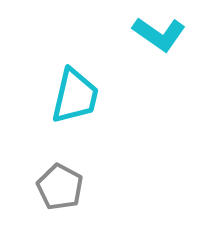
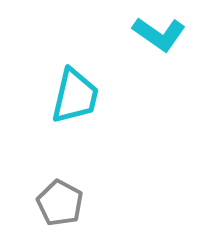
gray pentagon: moved 16 px down
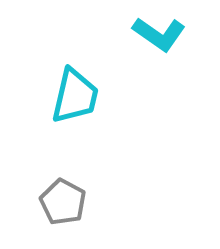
gray pentagon: moved 3 px right, 1 px up
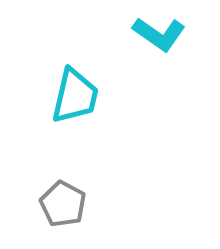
gray pentagon: moved 2 px down
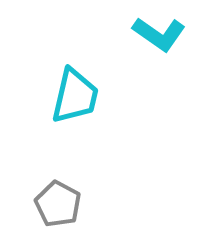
gray pentagon: moved 5 px left
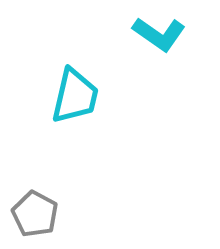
gray pentagon: moved 23 px left, 10 px down
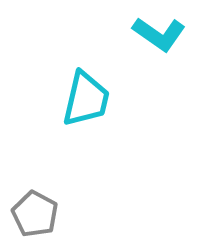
cyan trapezoid: moved 11 px right, 3 px down
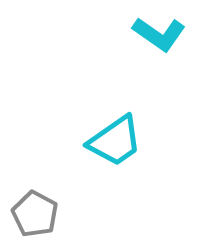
cyan trapezoid: moved 29 px right, 42 px down; rotated 42 degrees clockwise
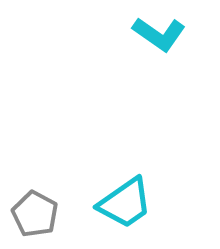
cyan trapezoid: moved 10 px right, 62 px down
